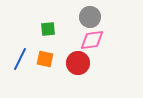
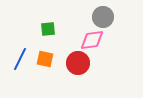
gray circle: moved 13 px right
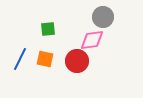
red circle: moved 1 px left, 2 px up
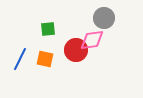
gray circle: moved 1 px right, 1 px down
red circle: moved 1 px left, 11 px up
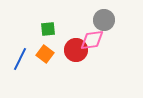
gray circle: moved 2 px down
orange square: moved 5 px up; rotated 24 degrees clockwise
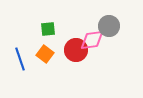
gray circle: moved 5 px right, 6 px down
blue line: rotated 45 degrees counterclockwise
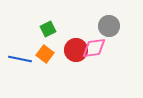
green square: rotated 21 degrees counterclockwise
pink diamond: moved 2 px right, 8 px down
blue line: rotated 60 degrees counterclockwise
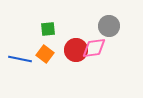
green square: rotated 21 degrees clockwise
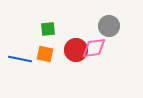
orange square: rotated 24 degrees counterclockwise
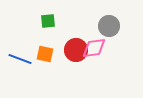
green square: moved 8 px up
blue line: rotated 10 degrees clockwise
